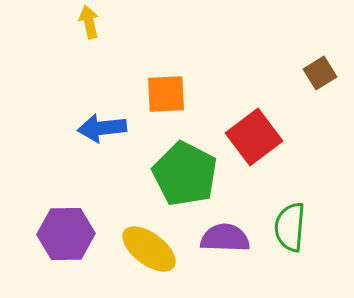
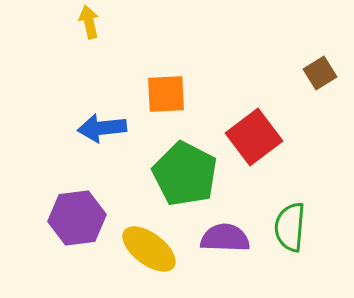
purple hexagon: moved 11 px right, 16 px up; rotated 6 degrees counterclockwise
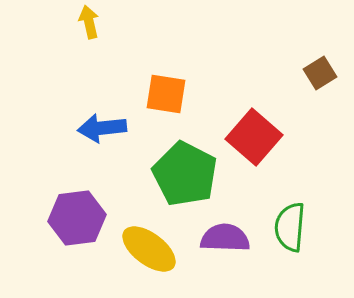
orange square: rotated 12 degrees clockwise
red square: rotated 12 degrees counterclockwise
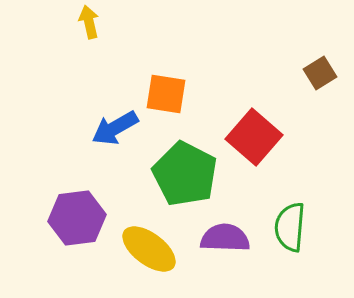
blue arrow: moved 13 px right; rotated 24 degrees counterclockwise
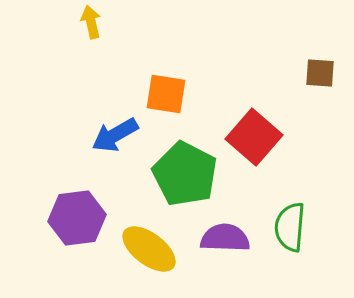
yellow arrow: moved 2 px right
brown square: rotated 36 degrees clockwise
blue arrow: moved 7 px down
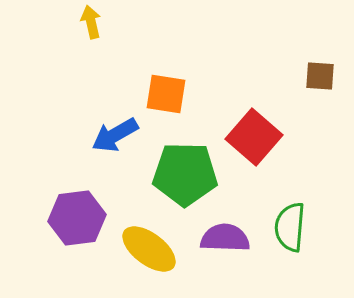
brown square: moved 3 px down
green pentagon: rotated 26 degrees counterclockwise
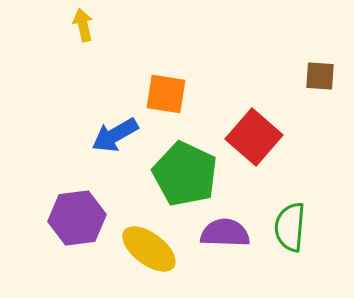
yellow arrow: moved 8 px left, 3 px down
green pentagon: rotated 24 degrees clockwise
purple semicircle: moved 5 px up
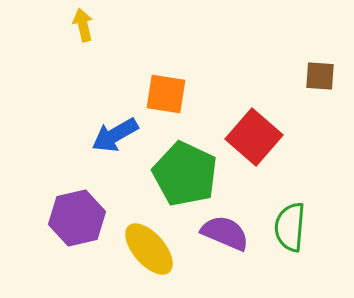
purple hexagon: rotated 6 degrees counterclockwise
purple semicircle: rotated 21 degrees clockwise
yellow ellipse: rotated 12 degrees clockwise
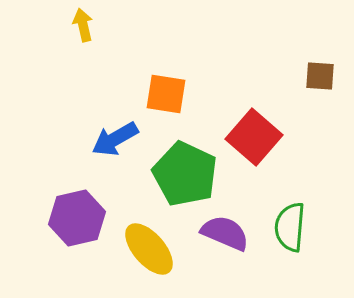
blue arrow: moved 4 px down
